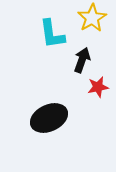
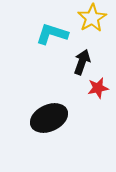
cyan L-shape: rotated 116 degrees clockwise
black arrow: moved 2 px down
red star: moved 1 px down
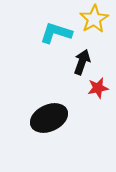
yellow star: moved 2 px right, 1 px down
cyan L-shape: moved 4 px right, 1 px up
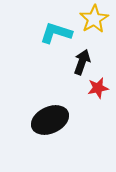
black ellipse: moved 1 px right, 2 px down
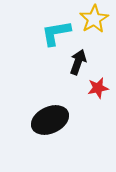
cyan L-shape: rotated 28 degrees counterclockwise
black arrow: moved 4 px left
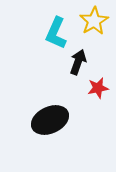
yellow star: moved 2 px down
cyan L-shape: rotated 56 degrees counterclockwise
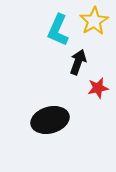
cyan L-shape: moved 2 px right, 3 px up
black ellipse: rotated 9 degrees clockwise
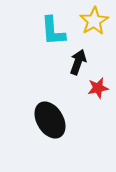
cyan L-shape: moved 5 px left, 1 px down; rotated 28 degrees counterclockwise
black ellipse: rotated 75 degrees clockwise
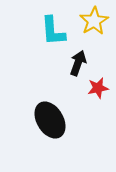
black arrow: moved 1 px down
